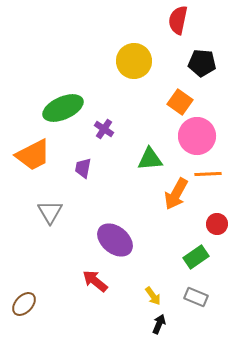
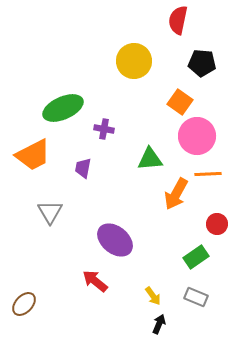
purple cross: rotated 24 degrees counterclockwise
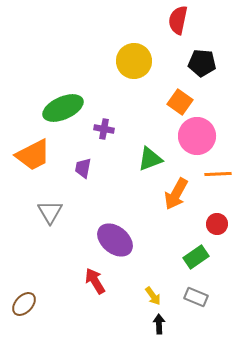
green triangle: rotated 16 degrees counterclockwise
orange line: moved 10 px right
red arrow: rotated 20 degrees clockwise
black arrow: rotated 24 degrees counterclockwise
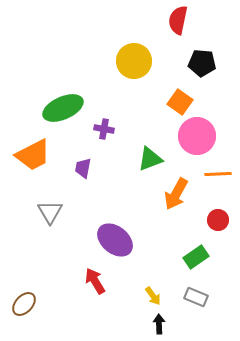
red circle: moved 1 px right, 4 px up
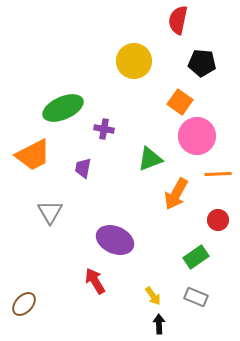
purple ellipse: rotated 15 degrees counterclockwise
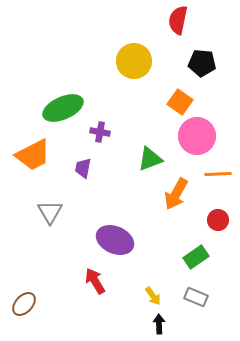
purple cross: moved 4 px left, 3 px down
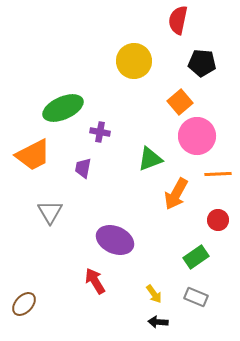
orange square: rotated 15 degrees clockwise
yellow arrow: moved 1 px right, 2 px up
black arrow: moved 1 px left, 2 px up; rotated 84 degrees counterclockwise
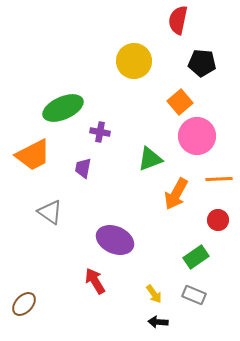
orange line: moved 1 px right, 5 px down
gray triangle: rotated 24 degrees counterclockwise
gray rectangle: moved 2 px left, 2 px up
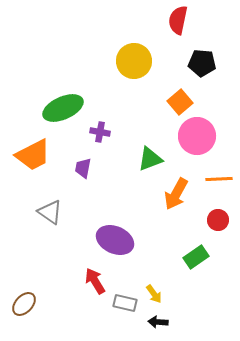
gray rectangle: moved 69 px left, 8 px down; rotated 10 degrees counterclockwise
